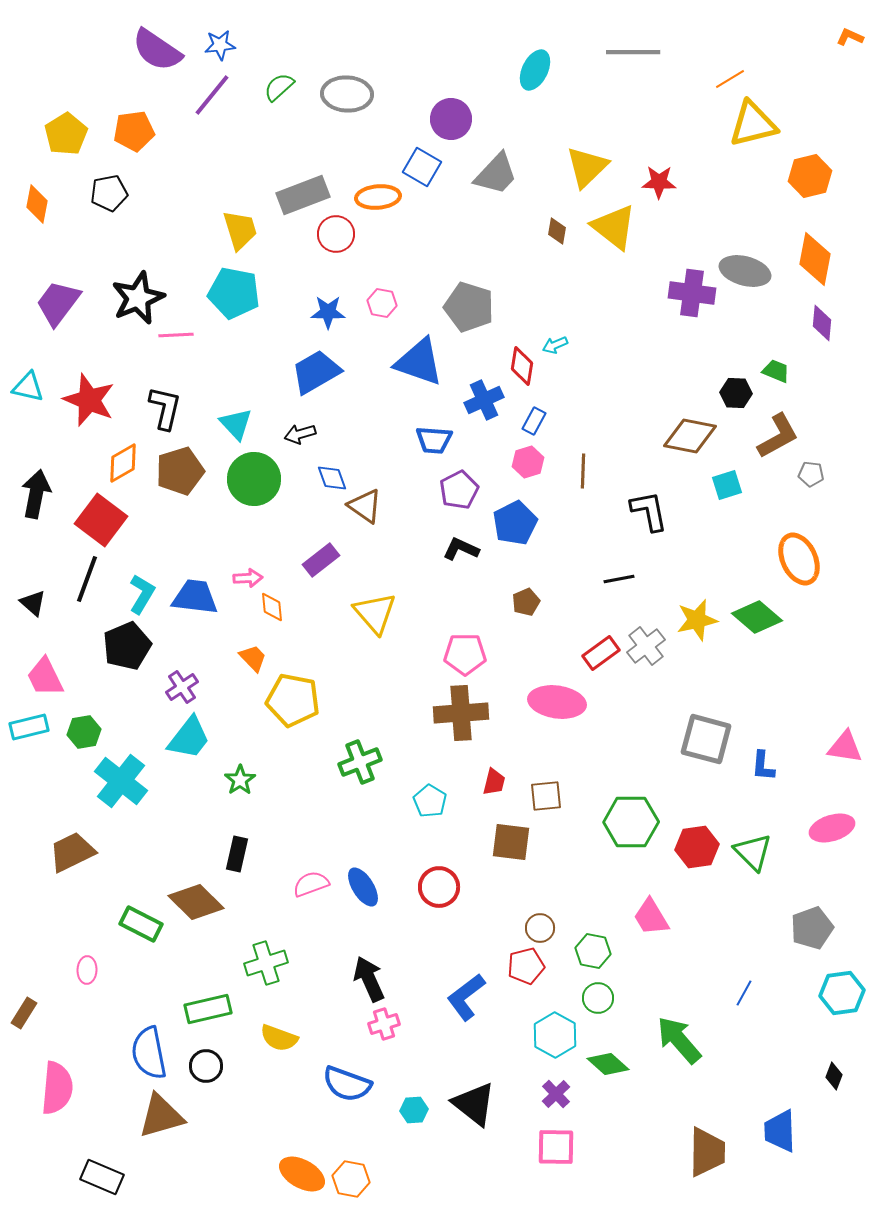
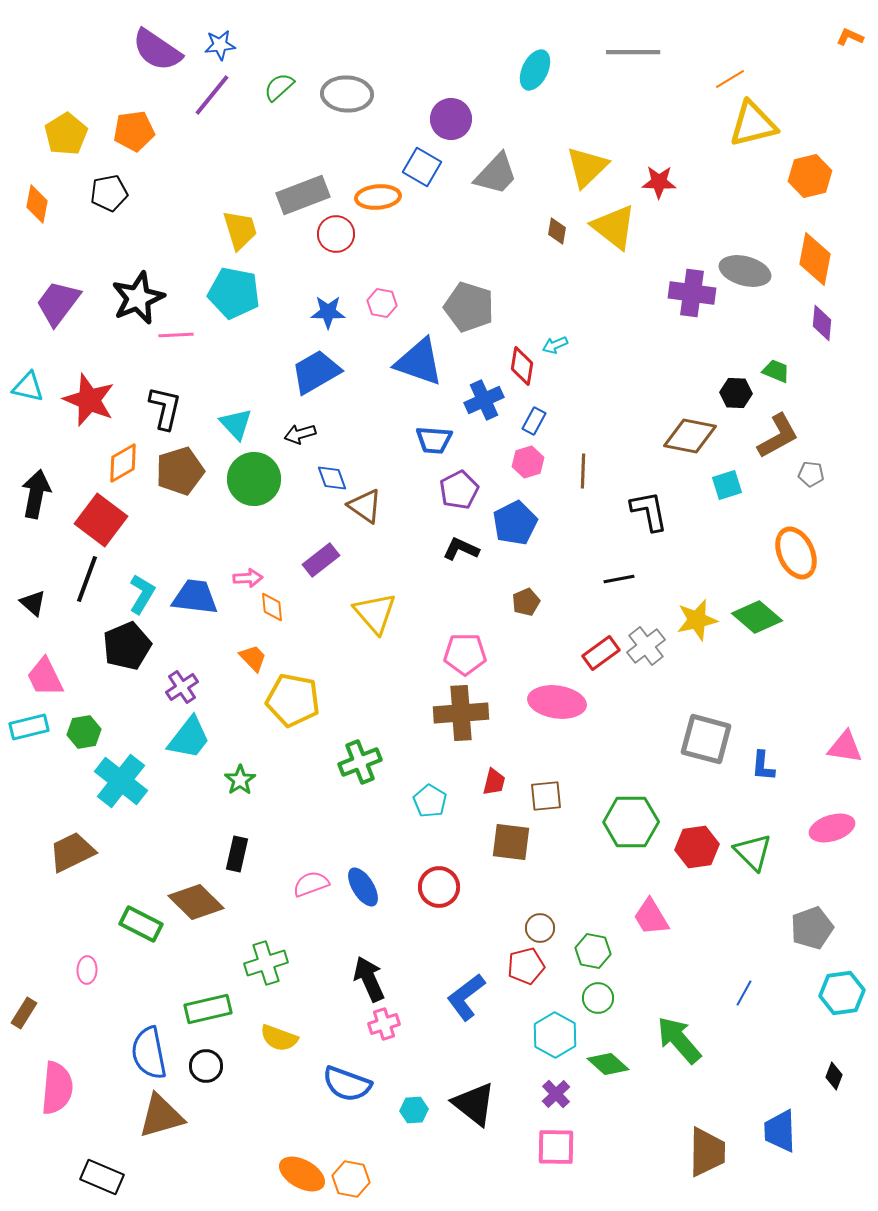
orange ellipse at (799, 559): moved 3 px left, 6 px up
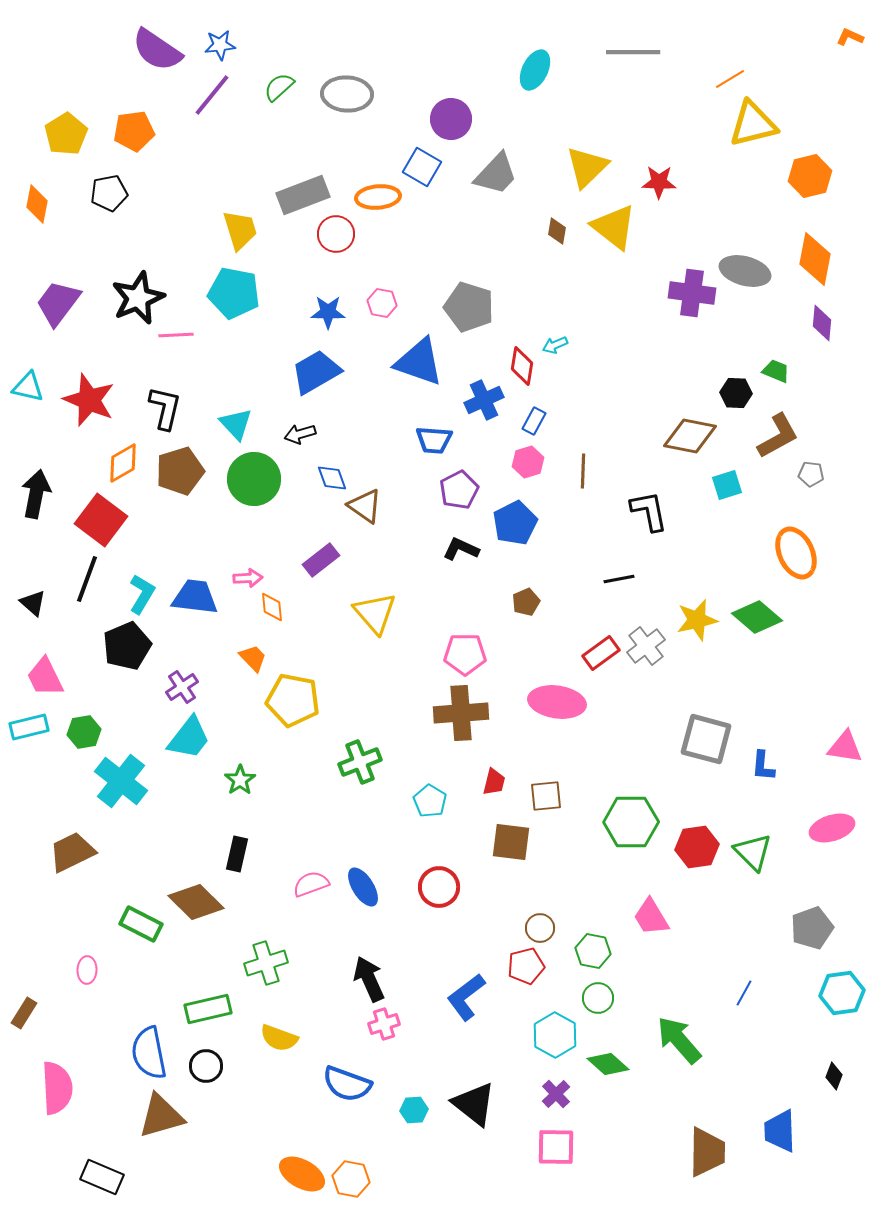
pink semicircle at (57, 1088): rotated 8 degrees counterclockwise
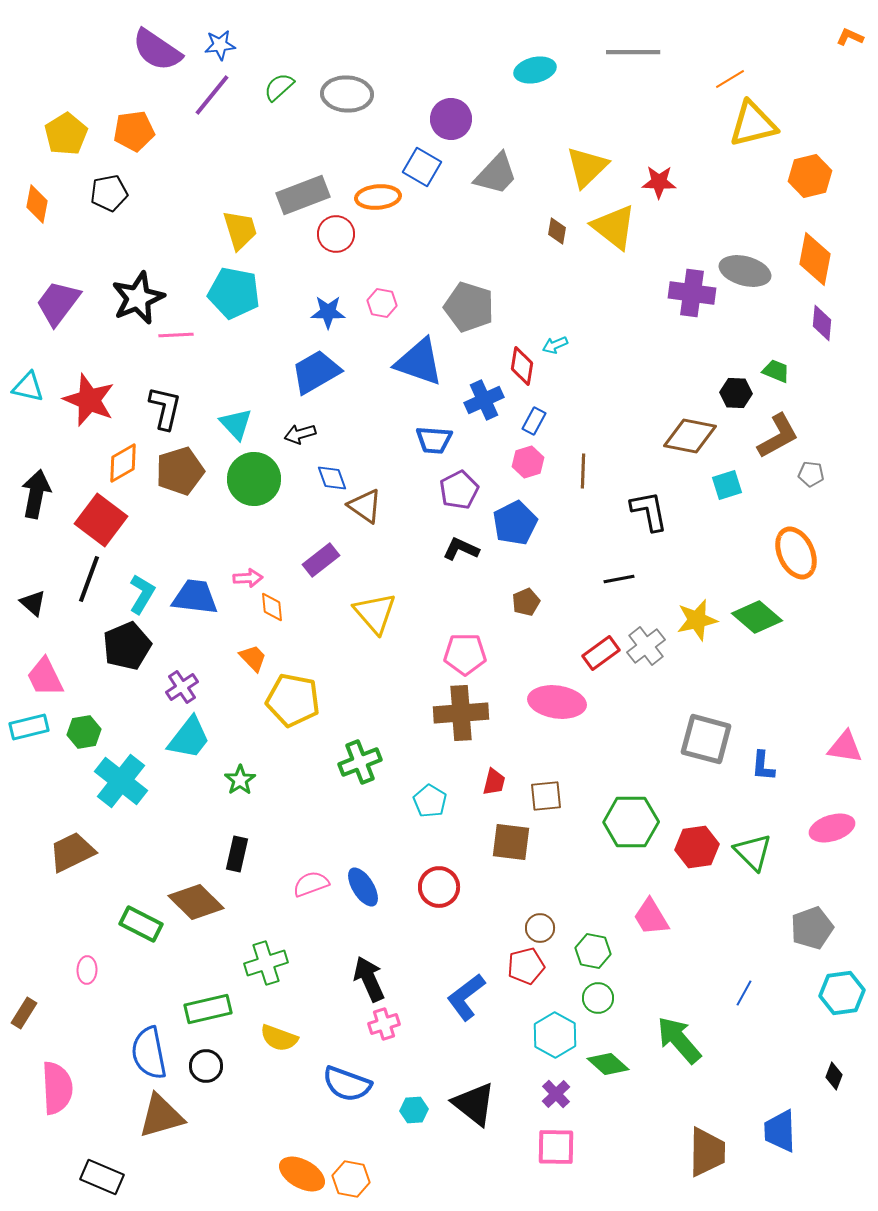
cyan ellipse at (535, 70): rotated 51 degrees clockwise
black line at (87, 579): moved 2 px right
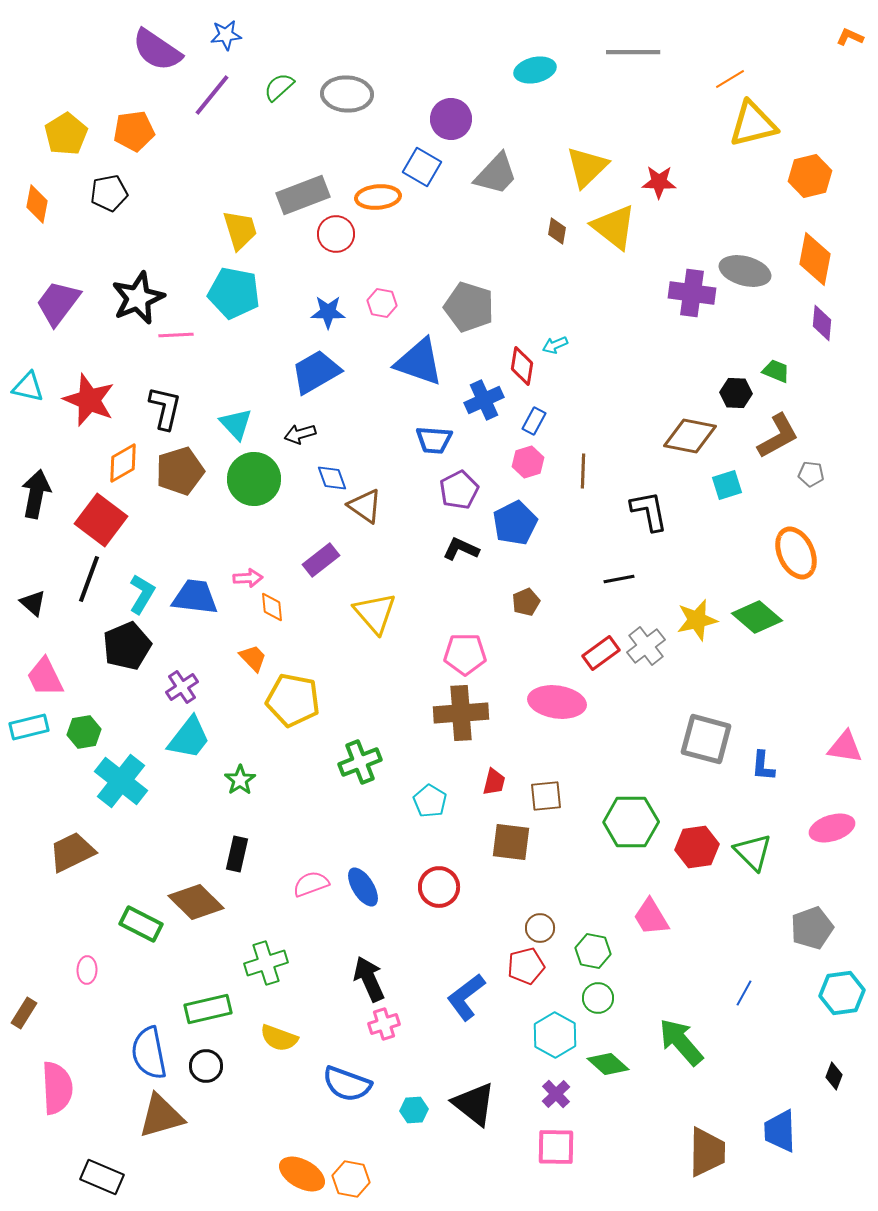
blue star at (220, 45): moved 6 px right, 10 px up
green arrow at (679, 1040): moved 2 px right, 2 px down
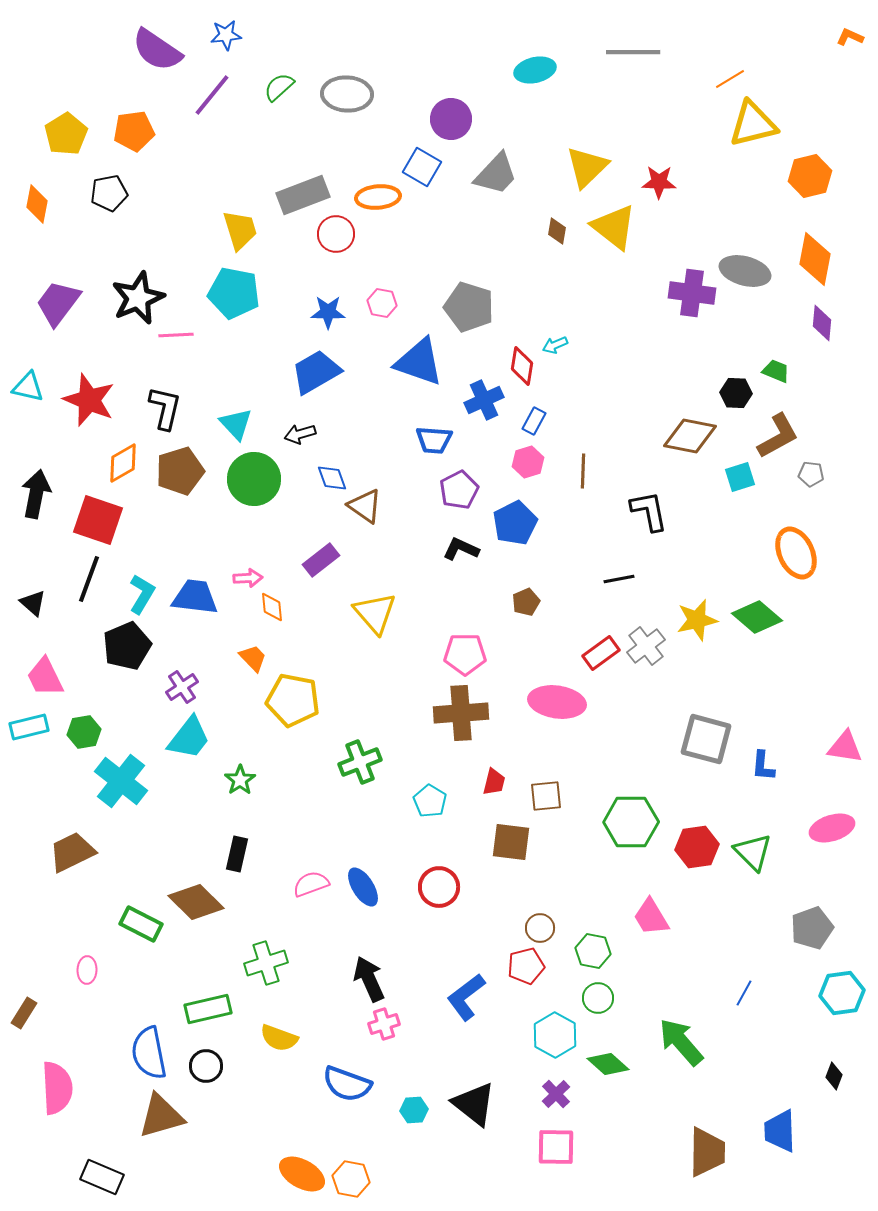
cyan square at (727, 485): moved 13 px right, 8 px up
red square at (101, 520): moved 3 px left; rotated 18 degrees counterclockwise
